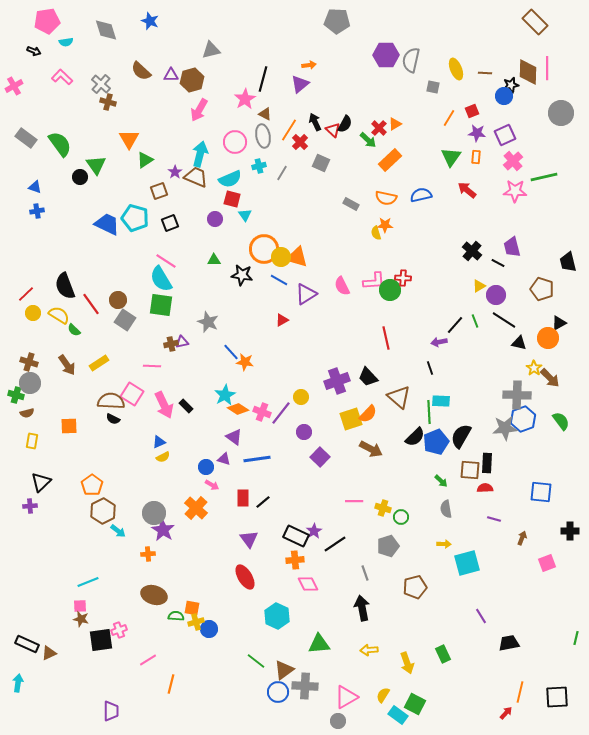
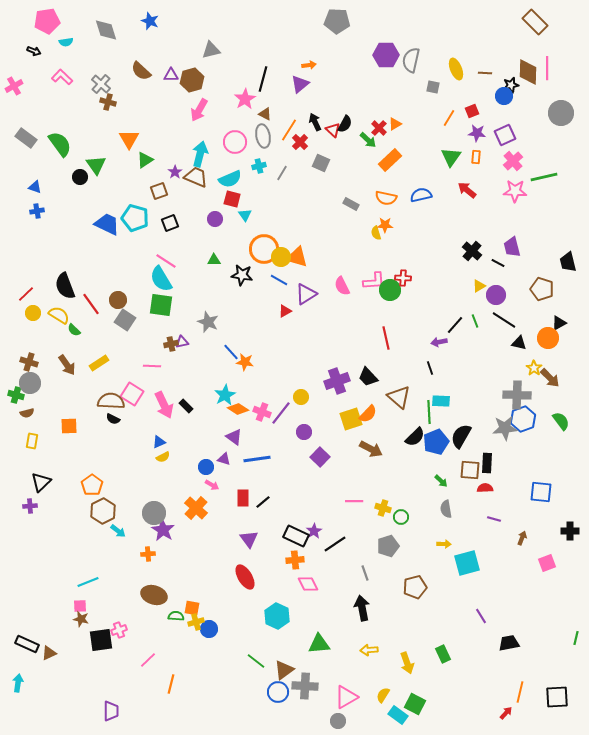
red triangle at (282, 320): moved 3 px right, 9 px up
pink line at (148, 660): rotated 12 degrees counterclockwise
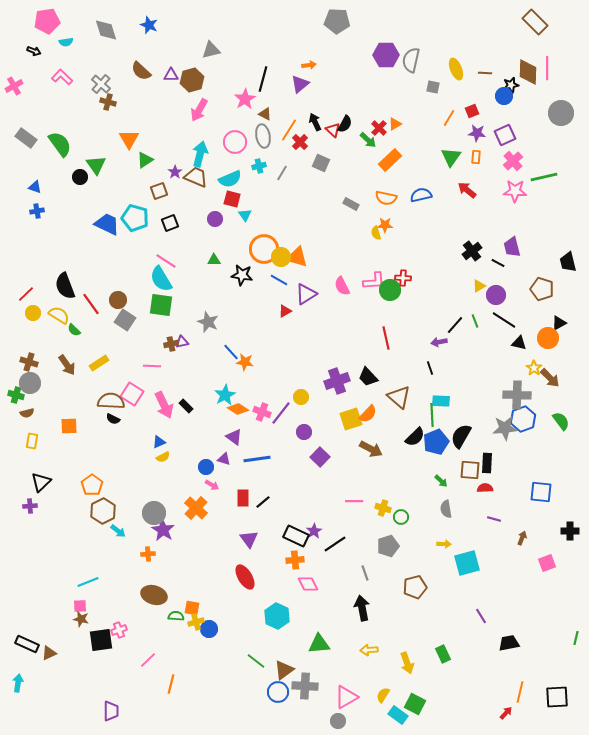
blue star at (150, 21): moved 1 px left, 4 px down
black cross at (472, 251): rotated 12 degrees clockwise
green line at (429, 412): moved 3 px right, 3 px down
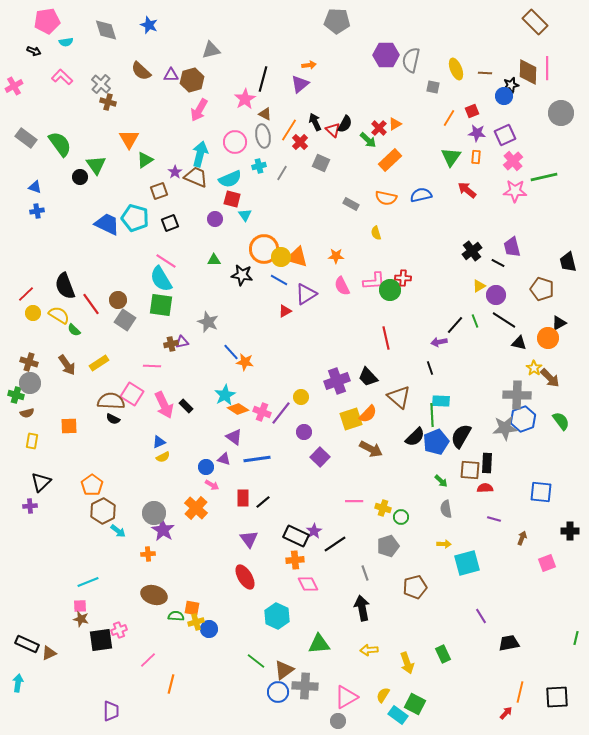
orange star at (385, 225): moved 49 px left, 31 px down
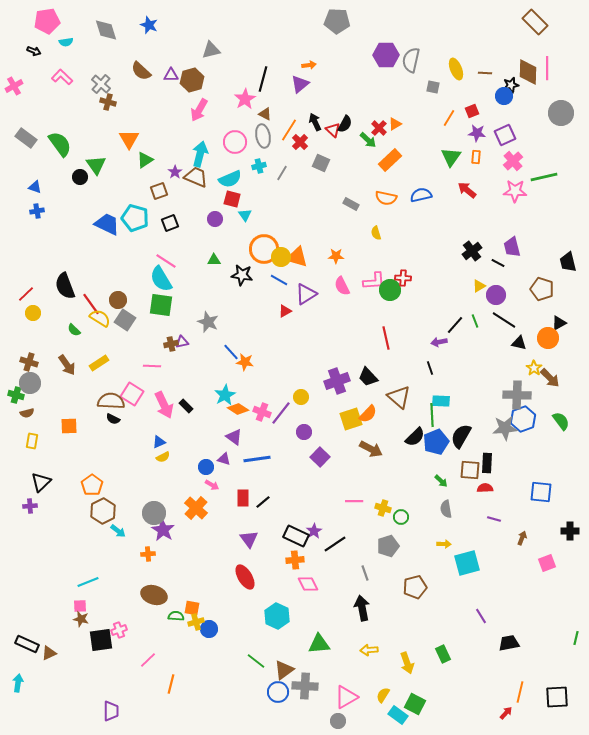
yellow semicircle at (59, 315): moved 41 px right, 3 px down
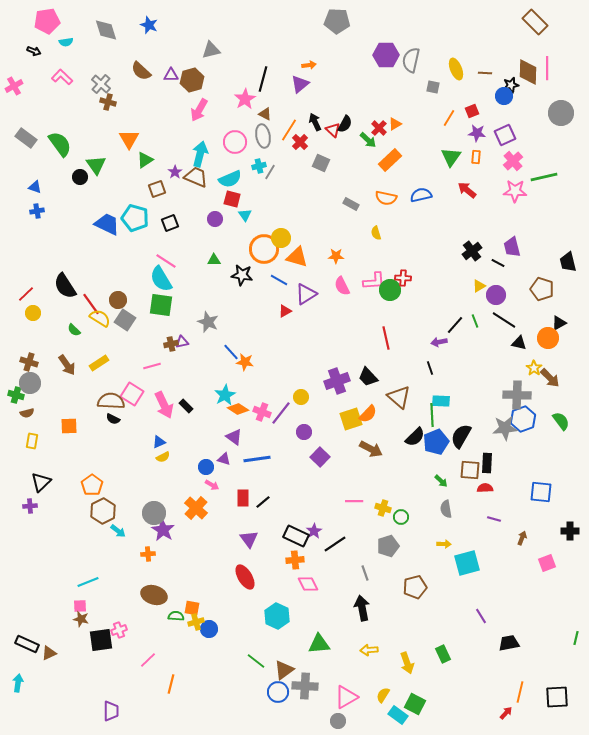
gray line at (282, 173): moved 12 px left, 1 px up
brown square at (159, 191): moved 2 px left, 2 px up
yellow circle at (281, 257): moved 19 px up
black semicircle at (65, 286): rotated 12 degrees counterclockwise
pink line at (152, 366): rotated 18 degrees counterclockwise
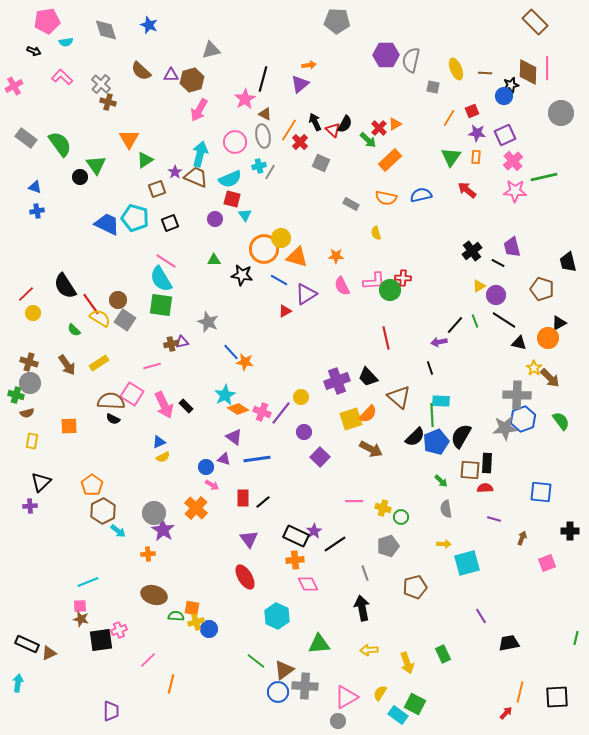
yellow semicircle at (383, 695): moved 3 px left, 2 px up
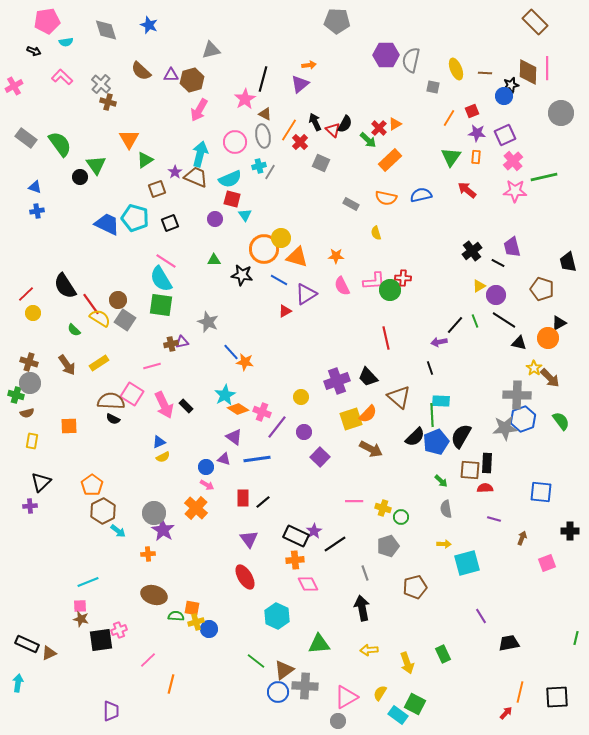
purple line at (281, 413): moved 4 px left, 14 px down
pink arrow at (212, 485): moved 5 px left
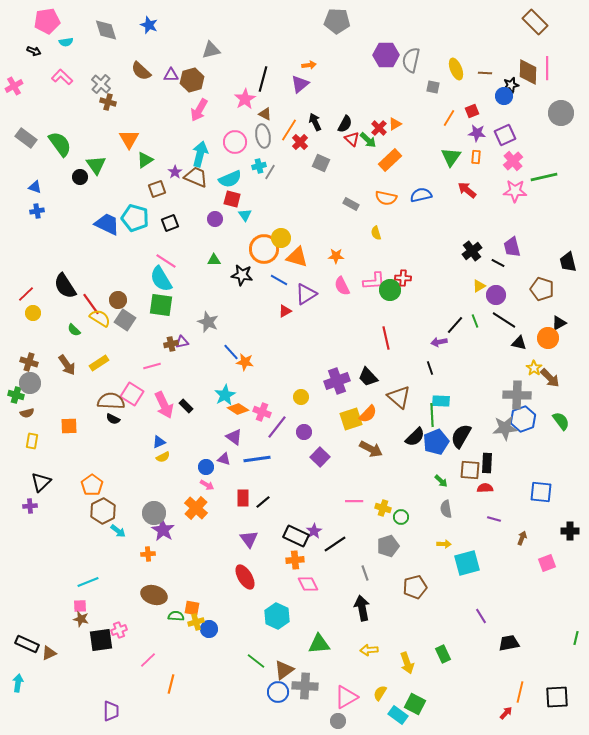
red triangle at (333, 130): moved 19 px right, 9 px down
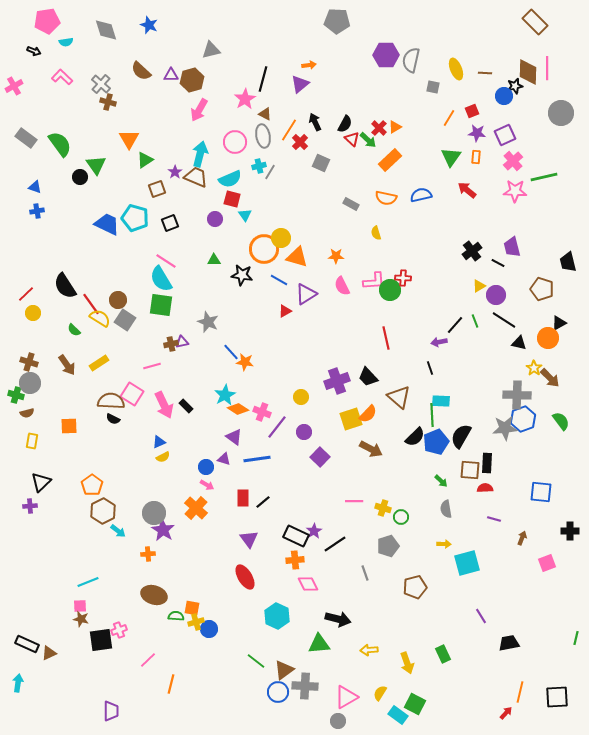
black star at (511, 85): moved 4 px right, 1 px down
orange triangle at (395, 124): moved 3 px down
black arrow at (362, 608): moved 24 px left, 11 px down; rotated 115 degrees clockwise
